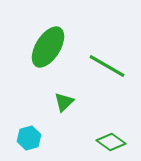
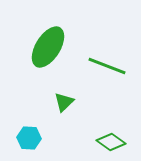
green line: rotated 9 degrees counterclockwise
cyan hexagon: rotated 20 degrees clockwise
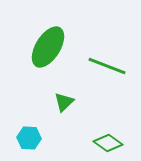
green diamond: moved 3 px left, 1 px down
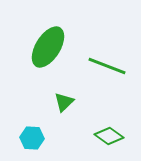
cyan hexagon: moved 3 px right
green diamond: moved 1 px right, 7 px up
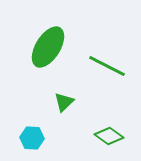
green line: rotated 6 degrees clockwise
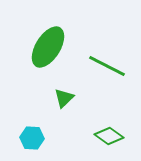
green triangle: moved 4 px up
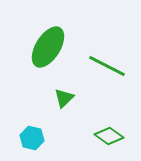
cyan hexagon: rotated 10 degrees clockwise
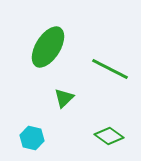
green line: moved 3 px right, 3 px down
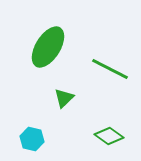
cyan hexagon: moved 1 px down
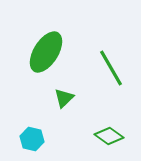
green ellipse: moved 2 px left, 5 px down
green line: moved 1 px right, 1 px up; rotated 33 degrees clockwise
